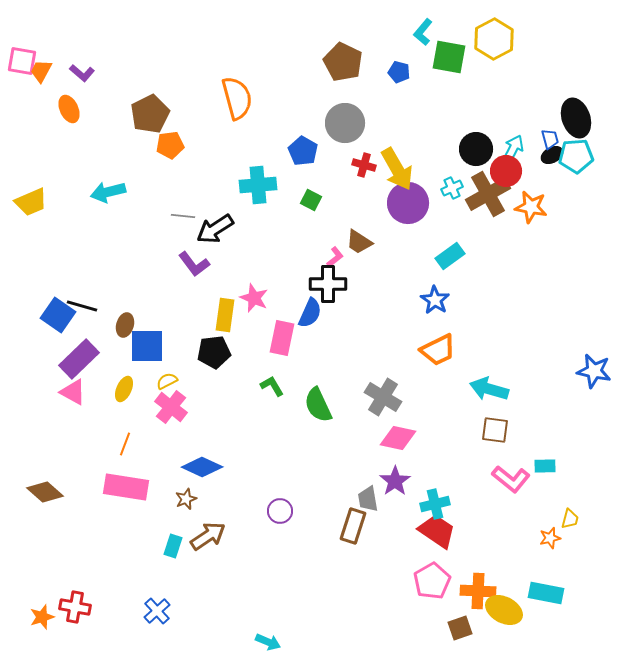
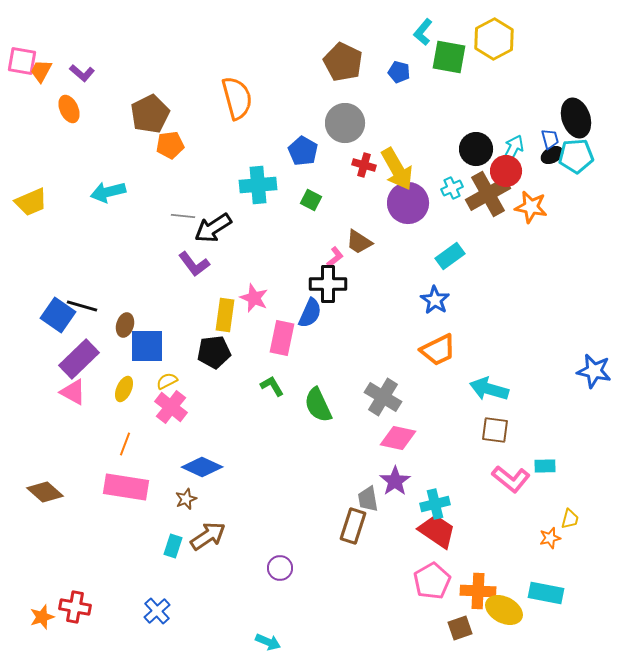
black arrow at (215, 229): moved 2 px left, 1 px up
purple circle at (280, 511): moved 57 px down
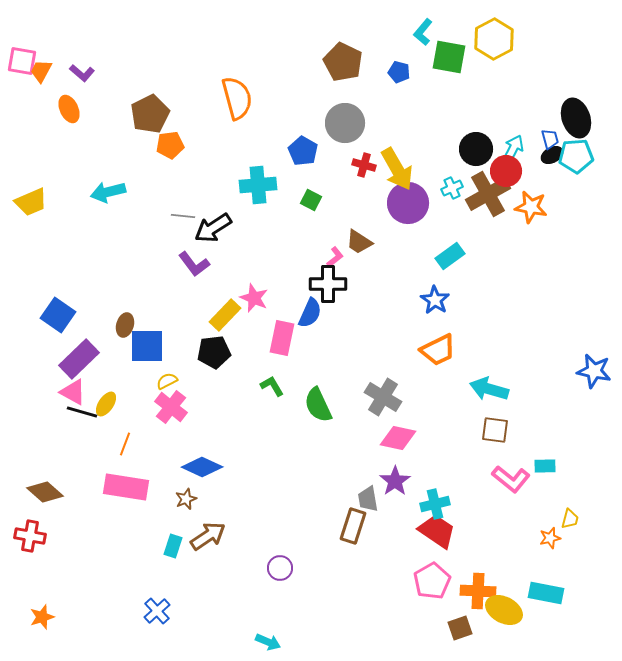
black line at (82, 306): moved 106 px down
yellow rectangle at (225, 315): rotated 36 degrees clockwise
yellow ellipse at (124, 389): moved 18 px left, 15 px down; rotated 10 degrees clockwise
red cross at (75, 607): moved 45 px left, 71 px up
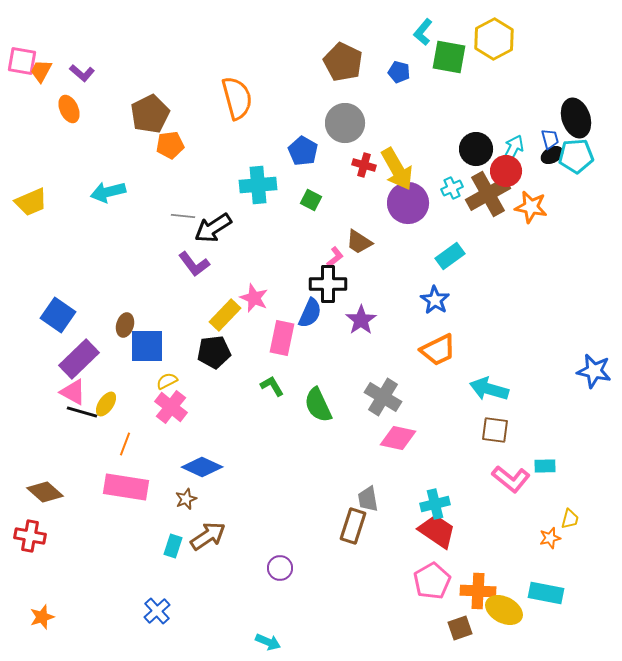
purple star at (395, 481): moved 34 px left, 161 px up
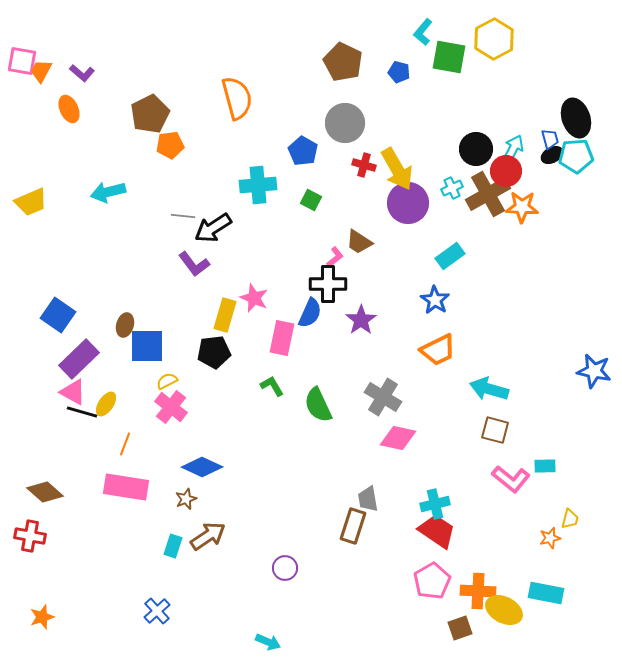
orange star at (531, 207): moved 9 px left; rotated 8 degrees counterclockwise
yellow rectangle at (225, 315): rotated 28 degrees counterclockwise
brown square at (495, 430): rotated 8 degrees clockwise
purple circle at (280, 568): moved 5 px right
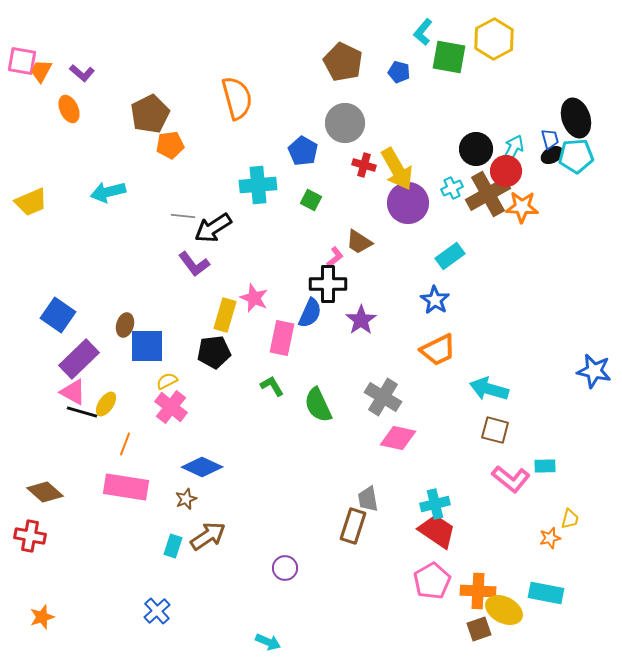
brown square at (460, 628): moved 19 px right, 1 px down
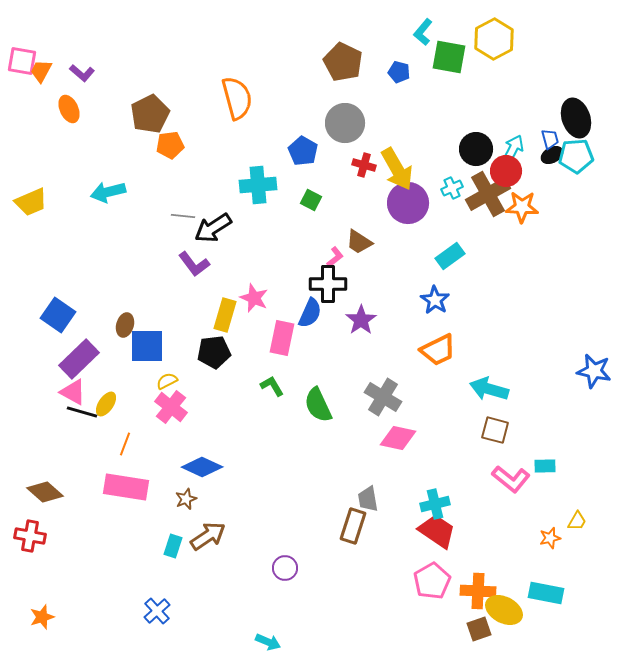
yellow trapezoid at (570, 519): moved 7 px right, 2 px down; rotated 15 degrees clockwise
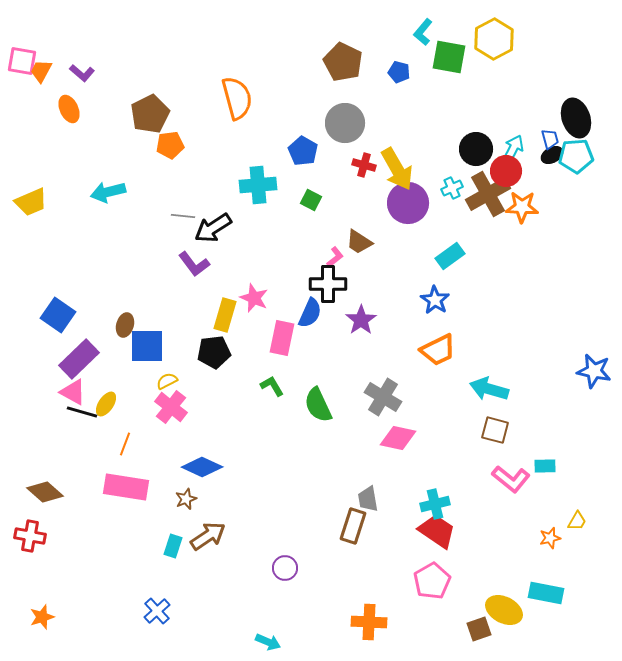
orange cross at (478, 591): moved 109 px left, 31 px down
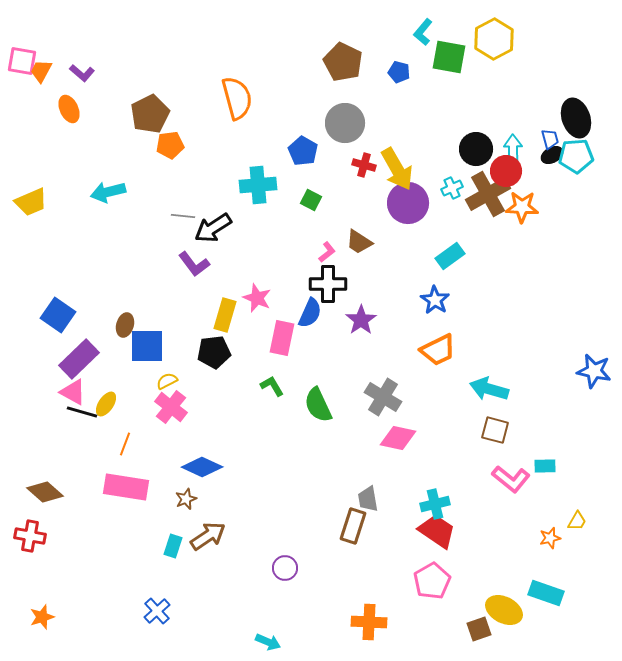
cyan arrow at (513, 149): rotated 28 degrees counterclockwise
pink L-shape at (335, 257): moved 8 px left, 5 px up
pink star at (254, 298): moved 3 px right
cyan rectangle at (546, 593): rotated 8 degrees clockwise
